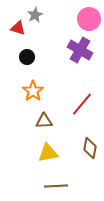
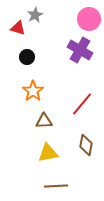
brown diamond: moved 4 px left, 3 px up
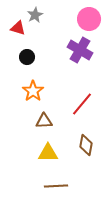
yellow triangle: rotated 10 degrees clockwise
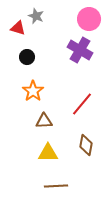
gray star: moved 1 px right, 1 px down; rotated 21 degrees counterclockwise
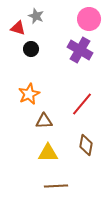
black circle: moved 4 px right, 8 px up
orange star: moved 4 px left, 3 px down; rotated 10 degrees clockwise
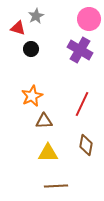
gray star: rotated 21 degrees clockwise
orange star: moved 3 px right, 2 px down
red line: rotated 15 degrees counterclockwise
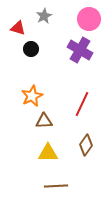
gray star: moved 8 px right
brown diamond: rotated 25 degrees clockwise
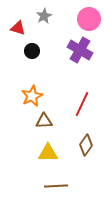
black circle: moved 1 px right, 2 px down
